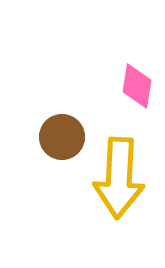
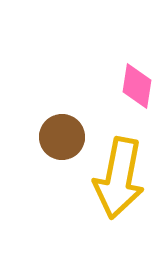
yellow arrow: rotated 8 degrees clockwise
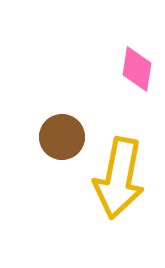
pink diamond: moved 17 px up
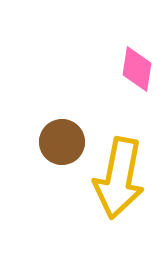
brown circle: moved 5 px down
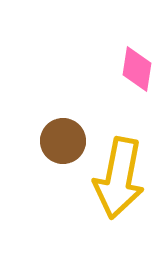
brown circle: moved 1 px right, 1 px up
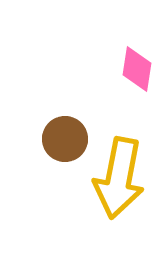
brown circle: moved 2 px right, 2 px up
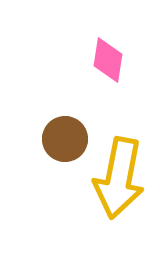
pink diamond: moved 29 px left, 9 px up
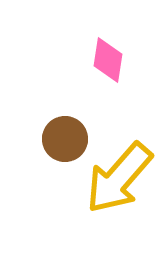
yellow arrow: rotated 30 degrees clockwise
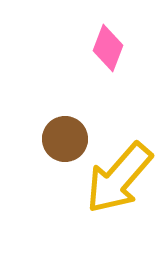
pink diamond: moved 12 px up; rotated 12 degrees clockwise
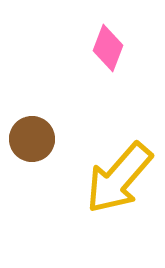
brown circle: moved 33 px left
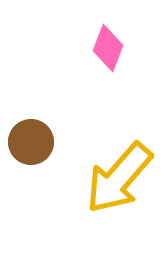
brown circle: moved 1 px left, 3 px down
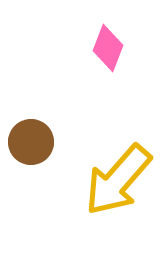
yellow arrow: moved 1 px left, 2 px down
